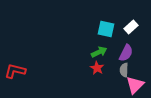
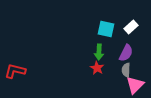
green arrow: rotated 119 degrees clockwise
gray semicircle: moved 2 px right
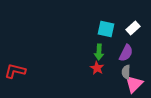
white rectangle: moved 2 px right, 1 px down
gray semicircle: moved 2 px down
pink triangle: moved 1 px left, 1 px up
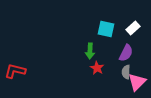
green arrow: moved 9 px left, 1 px up
pink triangle: moved 3 px right, 2 px up
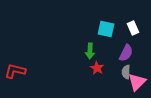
white rectangle: rotated 72 degrees counterclockwise
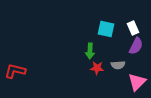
purple semicircle: moved 10 px right, 7 px up
red star: rotated 24 degrees counterclockwise
gray semicircle: moved 8 px left, 7 px up; rotated 96 degrees counterclockwise
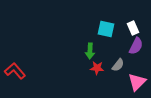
gray semicircle: rotated 48 degrees counterclockwise
red L-shape: rotated 35 degrees clockwise
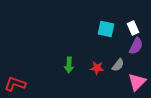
green arrow: moved 21 px left, 14 px down
red L-shape: moved 13 px down; rotated 30 degrees counterclockwise
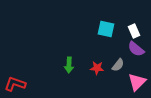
white rectangle: moved 1 px right, 3 px down
purple semicircle: moved 3 px down; rotated 102 degrees clockwise
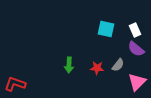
white rectangle: moved 1 px right, 1 px up
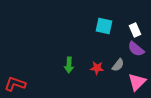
cyan square: moved 2 px left, 3 px up
